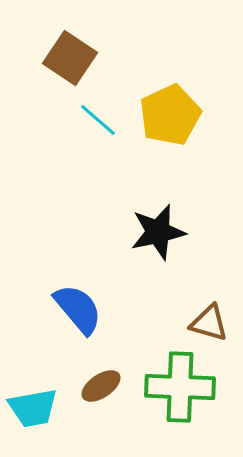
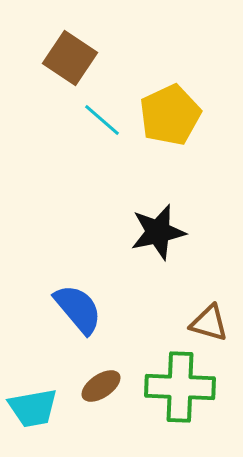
cyan line: moved 4 px right
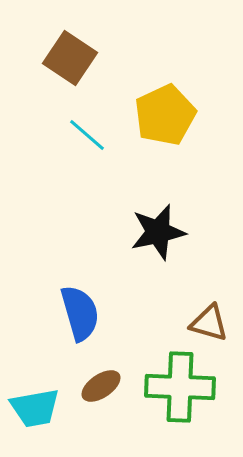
yellow pentagon: moved 5 px left
cyan line: moved 15 px left, 15 px down
blue semicircle: moved 2 px right, 4 px down; rotated 24 degrees clockwise
cyan trapezoid: moved 2 px right
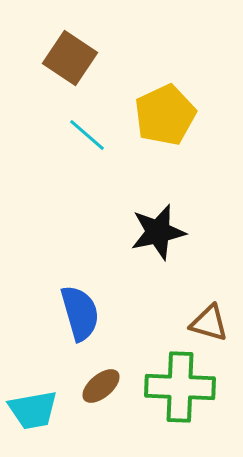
brown ellipse: rotated 6 degrees counterclockwise
cyan trapezoid: moved 2 px left, 2 px down
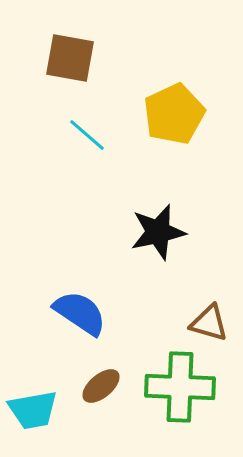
brown square: rotated 24 degrees counterclockwise
yellow pentagon: moved 9 px right, 1 px up
blue semicircle: rotated 40 degrees counterclockwise
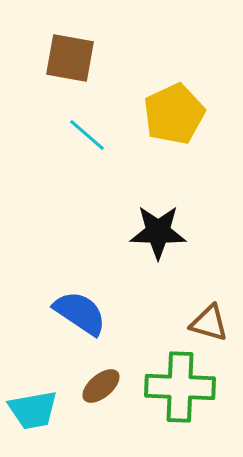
black star: rotated 14 degrees clockwise
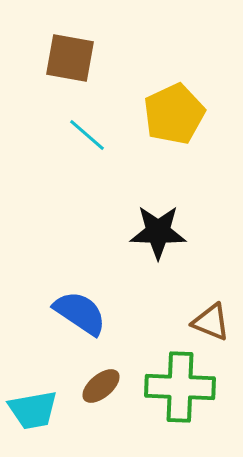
brown triangle: moved 2 px right, 1 px up; rotated 6 degrees clockwise
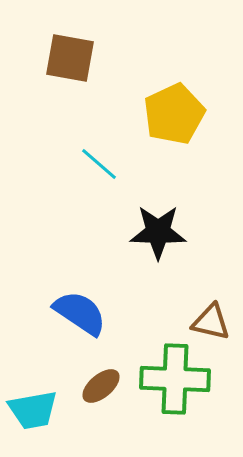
cyan line: moved 12 px right, 29 px down
brown triangle: rotated 9 degrees counterclockwise
green cross: moved 5 px left, 8 px up
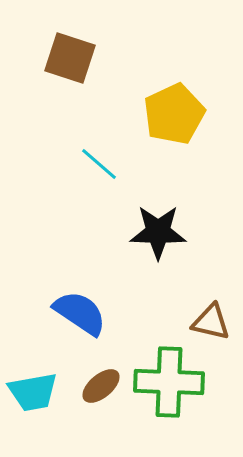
brown square: rotated 8 degrees clockwise
green cross: moved 6 px left, 3 px down
cyan trapezoid: moved 18 px up
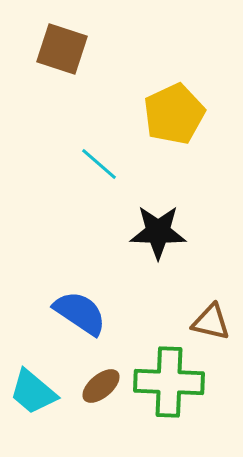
brown square: moved 8 px left, 9 px up
cyan trapezoid: rotated 50 degrees clockwise
